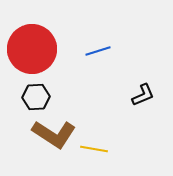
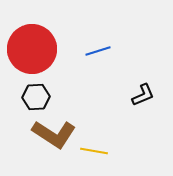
yellow line: moved 2 px down
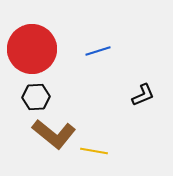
brown L-shape: rotated 6 degrees clockwise
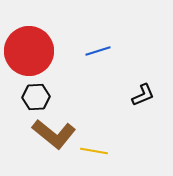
red circle: moved 3 px left, 2 px down
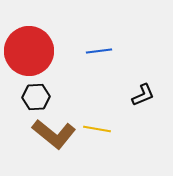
blue line: moved 1 px right; rotated 10 degrees clockwise
yellow line: moved 3 px right, 22 px up
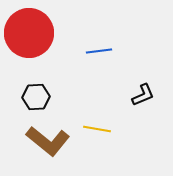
red circle: moved 18 px up
brown L-shape: moved 6 px left, 7 px down
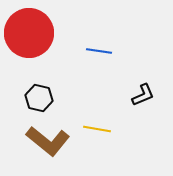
blue line: rotated 15 degrees clockwise
black hexagon: moved 3 px right, 1 px down; rotated 16 degrees clockwise
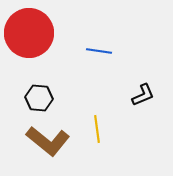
black hexagon: rotated 8 degrees counterclockwise
yellow line: rotated 72 degrees clockwise
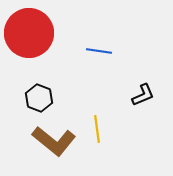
black hexagon: rotated 16 degrees clockwise
brown L-shape: moved 6 px right
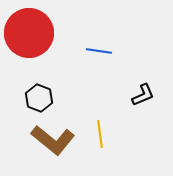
yellow line: moved 3 px right, 5 px down
brown L-shape: moved 1 px left, 1 px up
